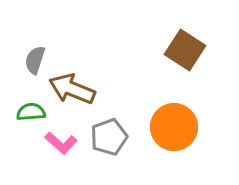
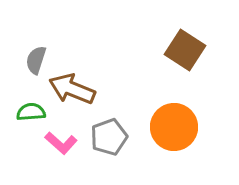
gray semicircle: moved 1 px right
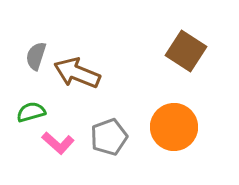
brown square: moved 1 px right, 1 px down
gray semicircle: moved 4 px up
brown arrow: moved 5 px right, 16 px up
green semicircle: rotated 12 degrees counterclockwise
pink L-shape: moved 3 px left
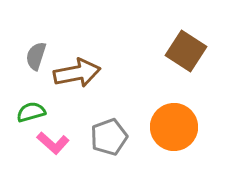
brown arrow: rotated 147 degrees clockwise
pink L-shape: moved 5 px left
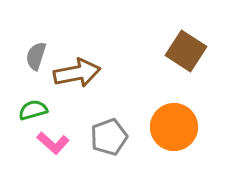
green semicircle: moved 2 px right, 2 px up
